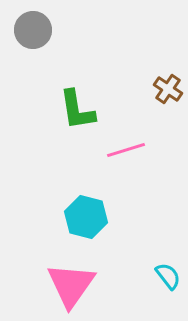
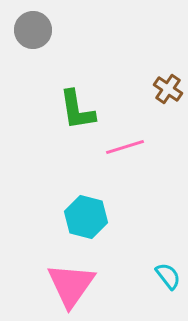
pink line: moved 1 px left, 3 px up
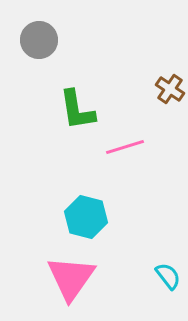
gray circle: moved 6 px right, 10 px down
brown cross: moved 2 px right
pink triangle: moved 7 px up
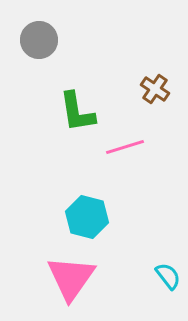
brown cross: moved 15 px left
green L-shape: moved 2 px down
cyan hexagon: moved 1 px right
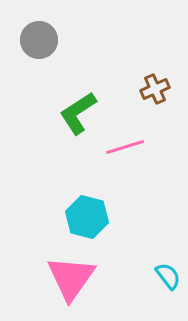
brown cross: rotated 32 degrees clockwise
green L-shape: moved 1 px right, 1 px down; rotated 66 degrees clockwise
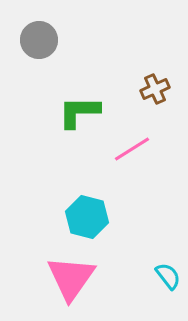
green L-shape: moved 1 px right, 1 px up; rotated 33 degrees clockwise
pink line: moved 7 px right, 2 px down; rotated 15 degrees counterclockwise
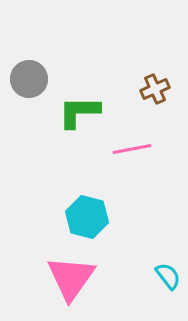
gray circle: moved 10 px left, 39 px down
pink line: rotated 21 degrees clockwise
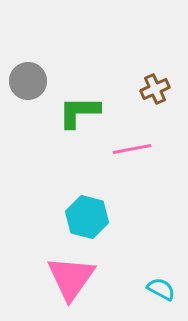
gray circle: moved 1 px left, 2 px down
cyan semicircle: moved 7 px left, 13 px down; rotated 24 degrees counterclockwise
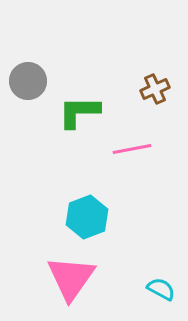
cyan hexagon: rotated 24 degrees clockwise
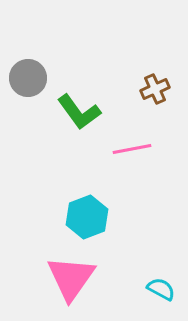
gray circle: moved 3 px up
green L-shape: rotated 126 degrees counterclockwise
